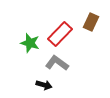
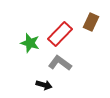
gray L-shape: moved 3 px right
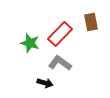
brown rectangle: rotated 36 degrees counterclockwise
black arrow: moved 1 px right, 2 px up
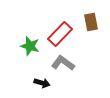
green star: moved 3 px down
gray L-shape: moved 3 px right
black arrow: moved 3 px left
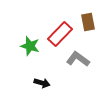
brown rectangle: moved 3 px left
gray L-shape: moved 15 px right, 4 px up
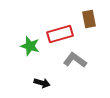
brown rectangle: moved 1 px right, 3 px up
red rectangle: rotated 30 degrees clockwise
gray L-shape: moved 3 px left, 1 px down
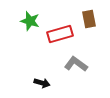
green star: moved 25 px up
gray L-shape: moved 1 px right, 4 px down
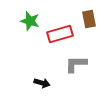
gray L-shape: rotated 35 degrees counterclockwise
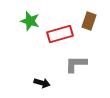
brown rectangle: moved 2 px down; rotated 30 degrees clockwise
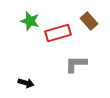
brown rectangle: rotated 60 degrees counterclockwise
red rectangle: moved 2 px left, 1 px up
black arrow: moved 16 px left
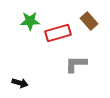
green star: rotated 18 degrees counterclockwise
black arrow: moved 6 px left
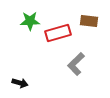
brown rectangle: rotated 42 degrees counterclockwise
gray L-shape: rotated 45 degrees counterclockwise
